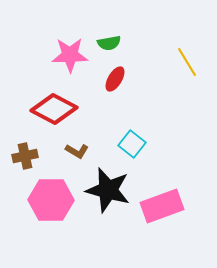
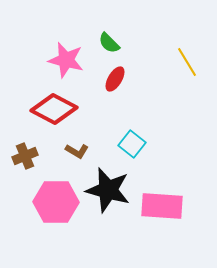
green semicircle: rotated 55 degrees clockwise
pink star: moved 4 px left, 5 px down; rotated 15 degrees clockwise
brown cross: rotated 10 degrees counterclockwise
pink hexagon: moved 5 px right, 2 px down
pink rectangle: rotated 24 degrees clockwise
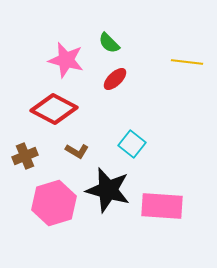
yellow line: rotated 52 degrees counterclockwise
red ellipse: rotated 15 degrees clockwise
pink hexagon: moved 2 px left, 1 px down; rotated 18 degrees counterclockwise
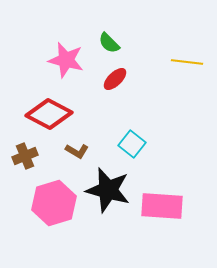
red diamond: moved 5 px left, 5 px down
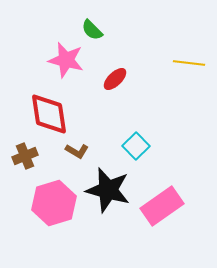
green semicircle: moved 17 px left, 13 px up
yellow line: moved 2 px right, 1 px down
red diamond: rotated 54 degrees clockwise
cyan square: moved 4 px right, 2 px down; rotated 8 degrees clockwise
pink rectangle: rotated 39 degrees counterclockwise
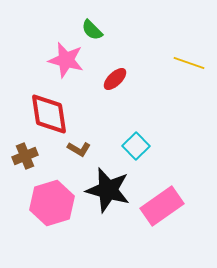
yellow line: rotated 12 degrees clockwise
brown L-shape: moved 2 px right, 2 px up
pink hexagon: moved 2 px left
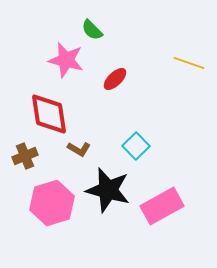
pink rectangle: rotated 6 degrees clockwise
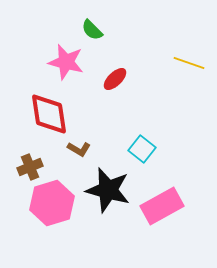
pink star: moved 2 px down
cyan square: moved 6 px right, 3 px down; rotated 8 degrees counterclockwise
brown cross: moved 5 px right, 11 px down
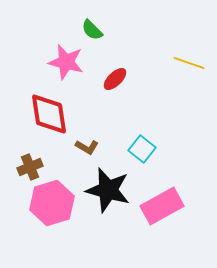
brown L-shape: moved 8 px right, 2 px up
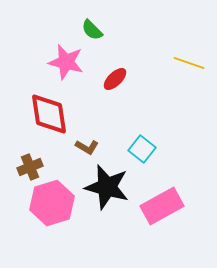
black star: moved 1 px left, 3 px up
